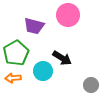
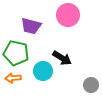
purple trapezoid: moved 3 px left
green pentagon: rotated 30 degrees counterclockwise
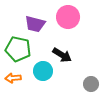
pink circle: moved 2 px down
purple trapezoid: moved 4 px right, 2 px up
green pentagon: moved 2 px right, 4 px up
black arrow: moved 3 px up
gray circle: moved 1 px up
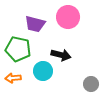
black arrow: moved 1 px left; rotated 18 degrees counterclockwise
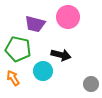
orange arrow: rotated 63 degrees clockwise
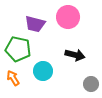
black arrow: moved 14 px right
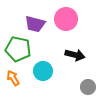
pink circle: moved 2 px left, 2 px down
gray circle: moved 3 px left, 3 px down
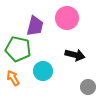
pink circle: moved 1 px right, 1 px up
purple trapezoid: moved 2 px down; rotated 90 degrees counterclockwise
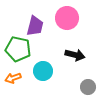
orange arrow: rotated 77 degrees counterclockwise
